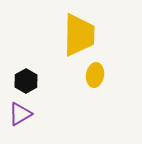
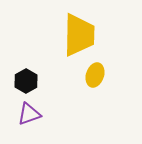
yellow ellipse: rotated 10 degrees clockwise
purple triangle: moved 9 px right; rotated 10 degrees clockwise
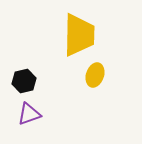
black hexagon: moved 2 px left; rotated 15 degrees clockwise
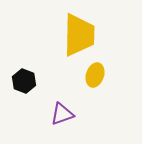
black hexagon: rotated 25 degrees counterclockwise
purple triangle: moved 33 px right
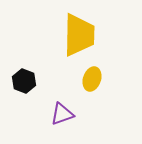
yellow ellipse: moved 3 px left, 4 px down
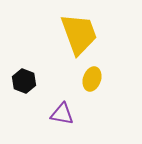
yellow trapezoid: moved 1 px up; rotated 21 degrees counterclockwise
purple triangle: rotated 30 degrees clockwise
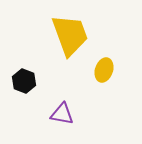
yellow trapezoid: moved 9 px left, 1 px down
yellow ellipse: moved 12 px right, 9 px up
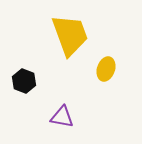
yellow ellipse: moved 2 px right, 1 px up
purple triangle: moved 3 px down
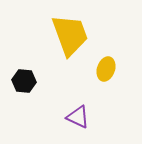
black hexagon: rotated 15 degrees counterclockwise
purple triangle: moved 16 px right; rotated 15 degrees clockwise
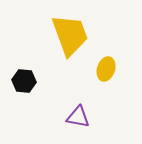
purple triangle: rotated 15 degrees counterclockwise
